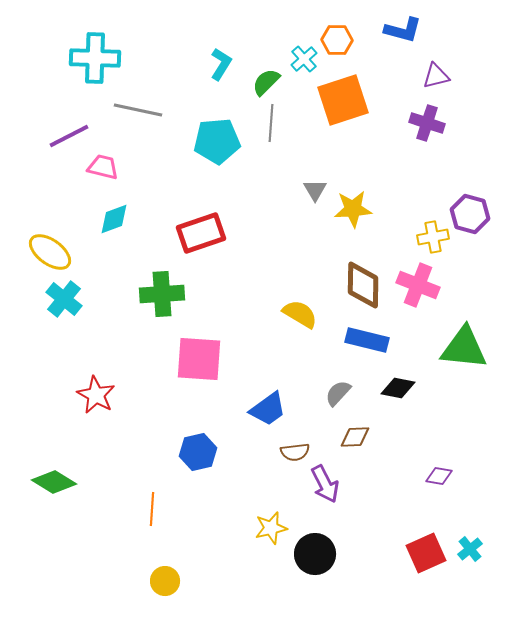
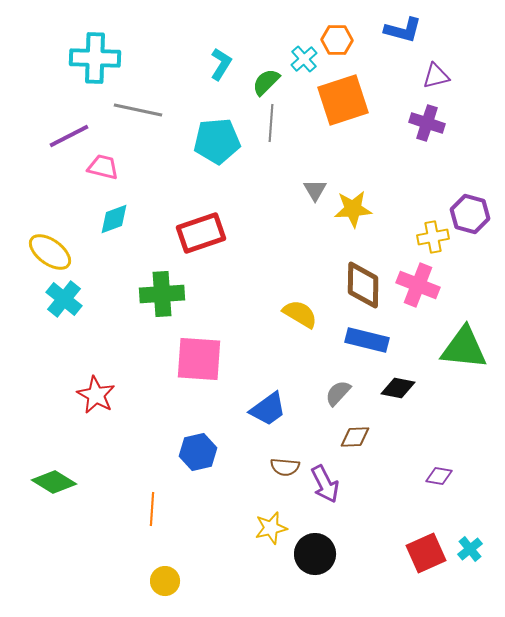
brown semicircle at (295, 452): moved 10 px left, 15 px down; rotated 12 degrees clockwise
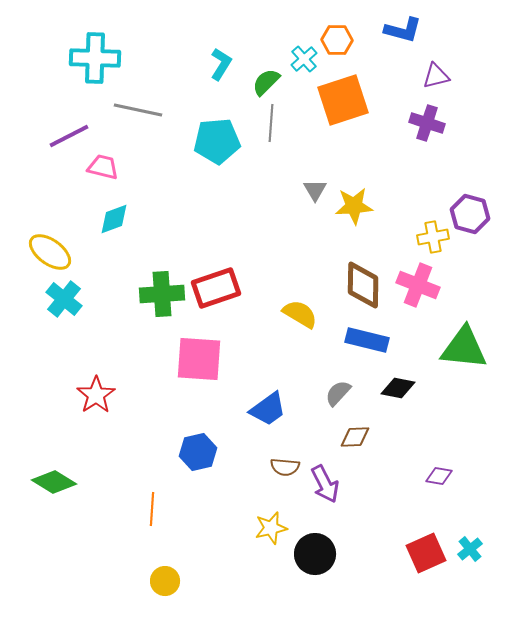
yellow star at (353, 209): moved 1 px right, 3 px up
red rectangle at (201, 233): moved 15 px right, 55 px down
red star at (96, 395): rotated 9 degrees clockwise
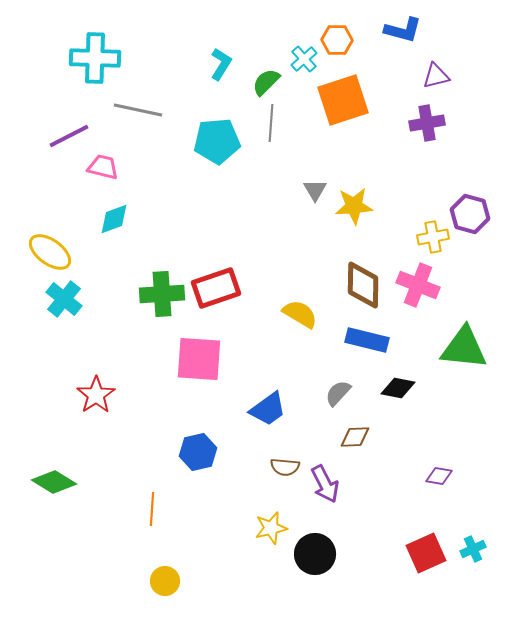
purple cross at (427, 123): rotated 28 degrees counterclockwise
cyan cross at (470, 549): moved 3 px right; rotated 15 degrees clockwise
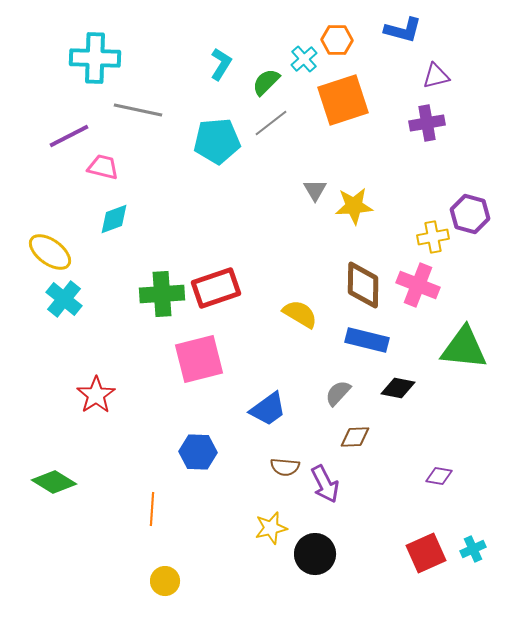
gray line at (271, 123): rotated 48 degrees clockwise
pink square at (199, 359): rotated 18 degrees counterclockwise
blue hexagon at (198, 452): rotated 15 degrees clockwise
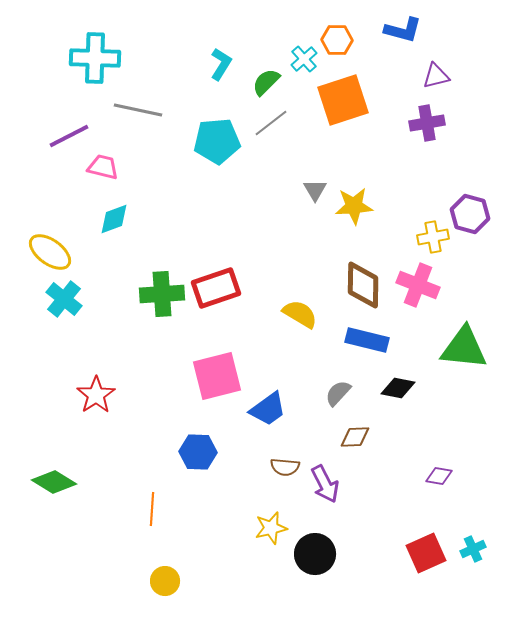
pink square at (199, 359): moved 18 px right, 17 px down
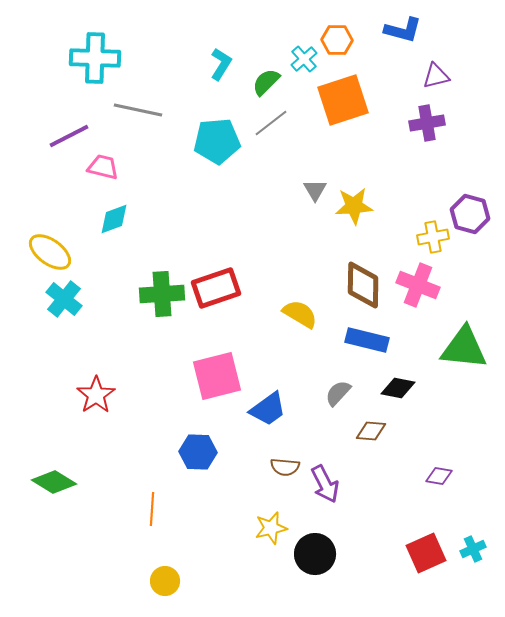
brown diamond at (355, 437): moved 16 px right, 6 px up; rotated 8 degrees clockwise
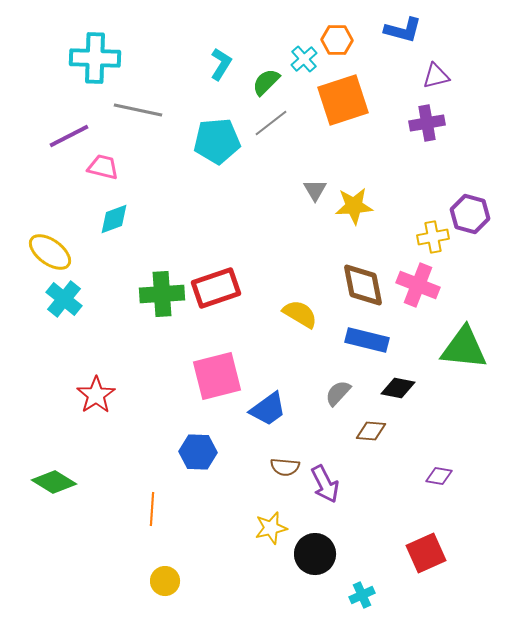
brown diamond at (363, 285): rotated 12 degrees counterclockwise
cyan cross at (473, 549): moved 111 px left, 46 px down
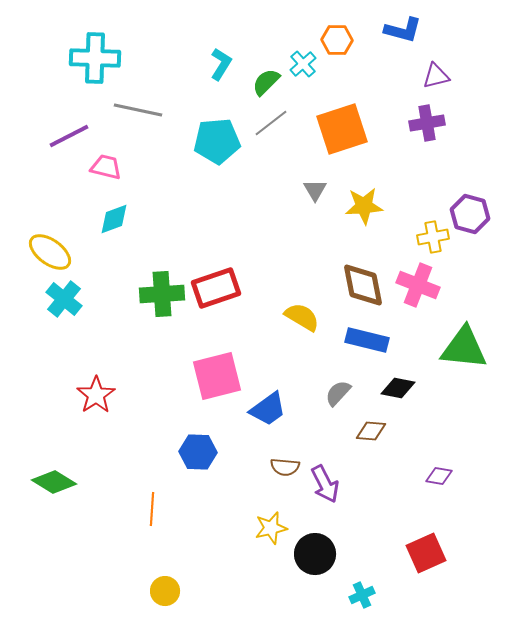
cyan cross at (304, 59): moved 1 px left, 5 px down
orange square at (343, 100): moved 1 px left, 29 px down
pink trapezoid at (103, 167): moved 3 px right
yellow star at (354, 206): moved 10 px right
yellow semicircle at (300, 314): moved 2 px right, 3 px down
yellow circle at (165, 581): moved 10 px down
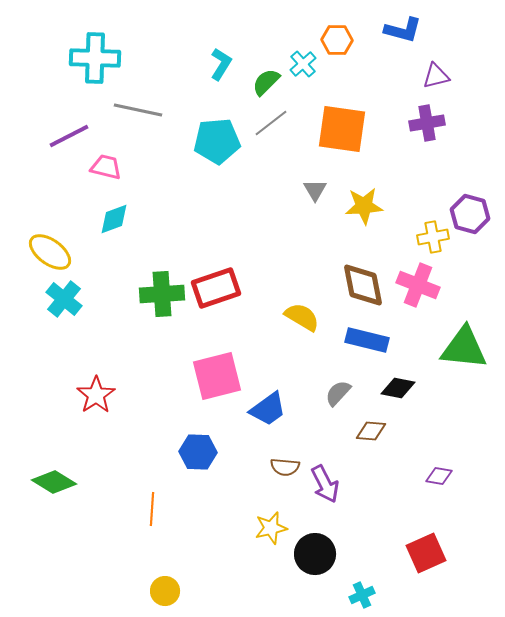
orange square at (342, 129): rotated 26 degrees clockwise
